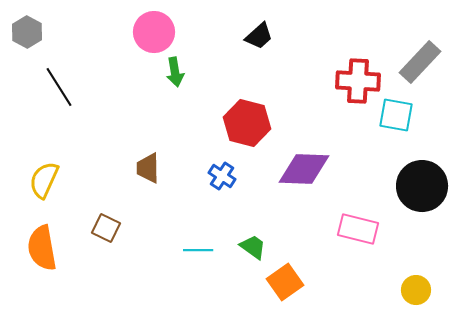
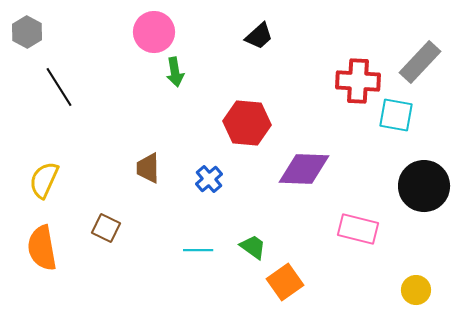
red hexagon: rotated 9 degrees counterclockwise
blue cross: moved 13 px left, 3 px down; rotated 16 degrees clockwise
black circle: moved 2 px right
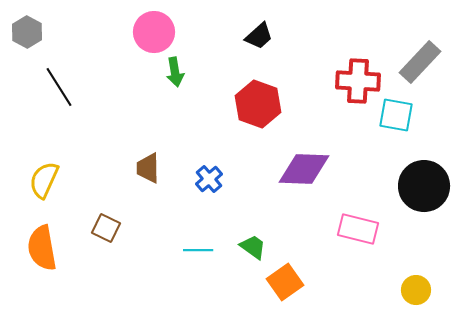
red hexagon: moved 11 px right, 19 px up; rotated 15 degrees clockwise
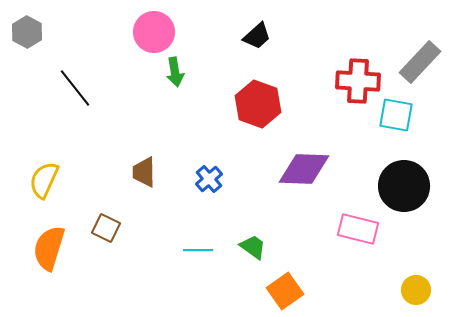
black trapezoid: moved 2 px left
black line: moved 16 px right, 1 px down; rotated 6 degrees counterclockwise
brown trapezoid: moved 4 px left, 4 px down
black circle: moved 20 px left
orange semicircle: moved 7 px right; rotated 27 degrees clockwise
orange square: moved 9 px down
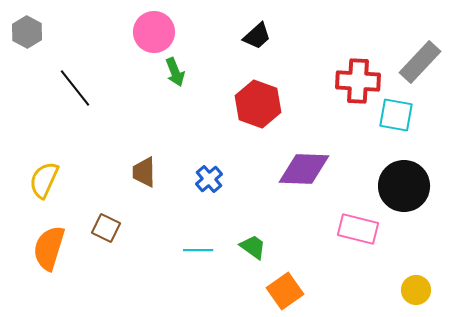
green arrow: rotated 12 degrees counterclockwise
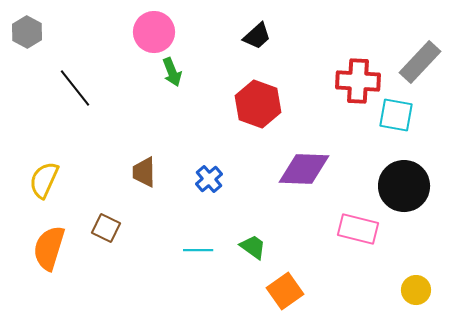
green arrow: moved 3 px left
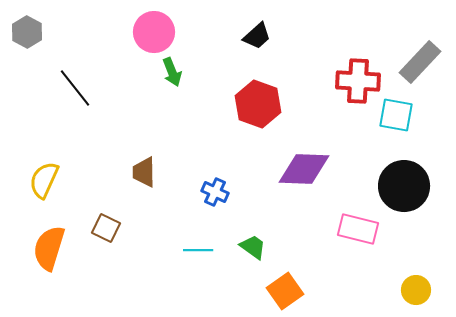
blue cross: moved 6 px right, 13 px down; rotated 24 degrees counterclockwise
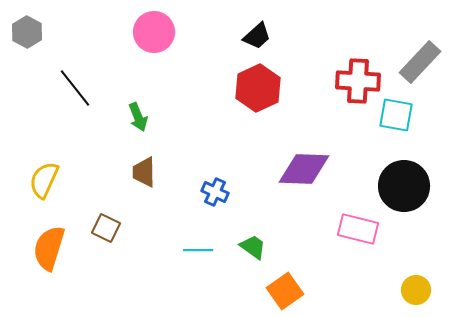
green arrow: moved 34 px left, 45 px down
red hexagon: moved 16 px up; rotated 15 degrees clockwise
